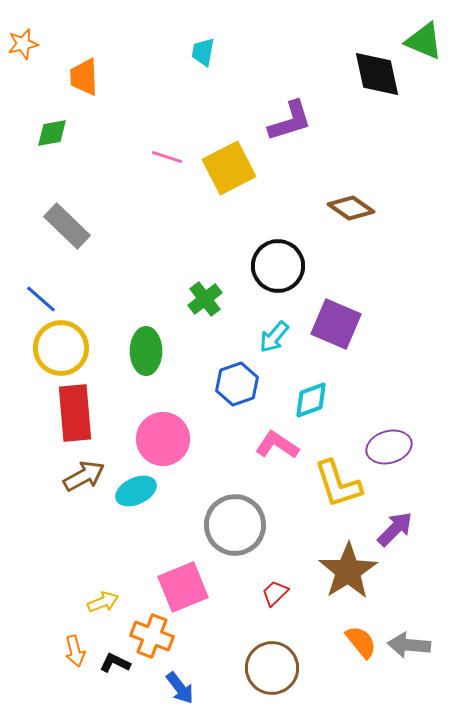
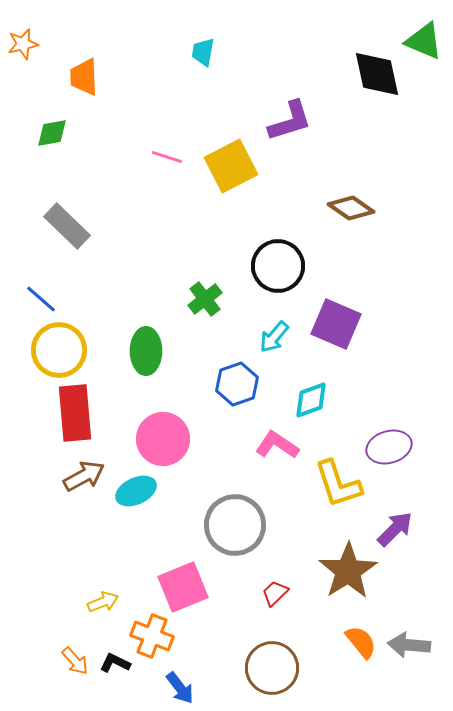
yellow square: moved 2 px right, 2 px up
yellow circle: moved 2 px left, 2 px down
orange arrow: moved 10 px down; rotated 28 degrees counterclockwise
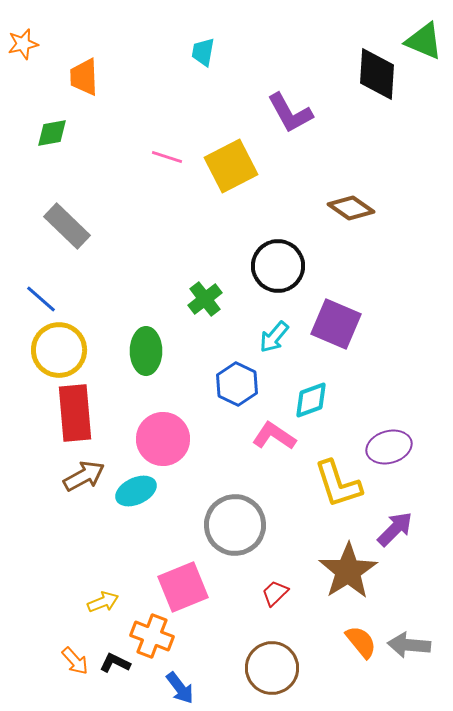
black diamond: rotated 16 degrees clockwise
purple L-shape: moved 8 px up; rotated 78 degrees clockwise
blue hexagon: rotated 15 degrees counterclockwise
pink L-shape: moved 3 px left, 9 px up
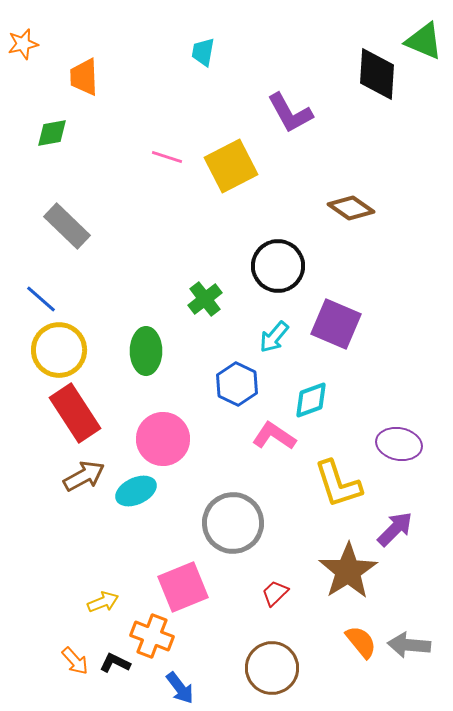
red rectangle: rotated 28 degrees counterclockwise
purple ellipse: moved 10 px right, 3 px up; rotated 27 degrees clockwise
gray circle: moved 2 px left, 2 px up
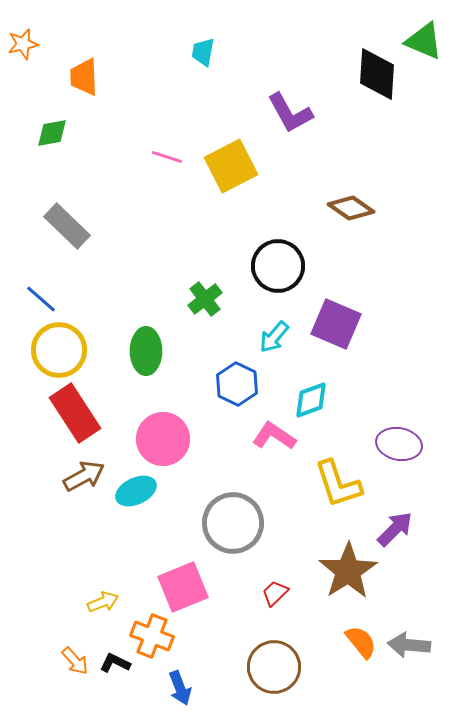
brown circle: moved 2 px right, 1 px up
blue arrow: rotated 16 degrees clockwise
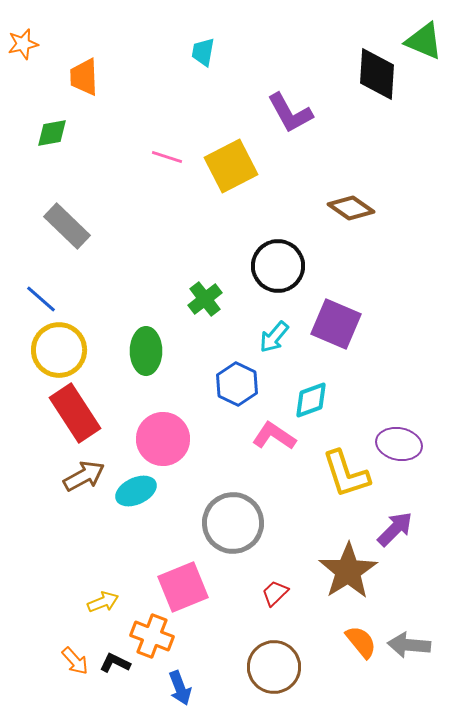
yellow L-shape: moved 8 px right, 10 px up
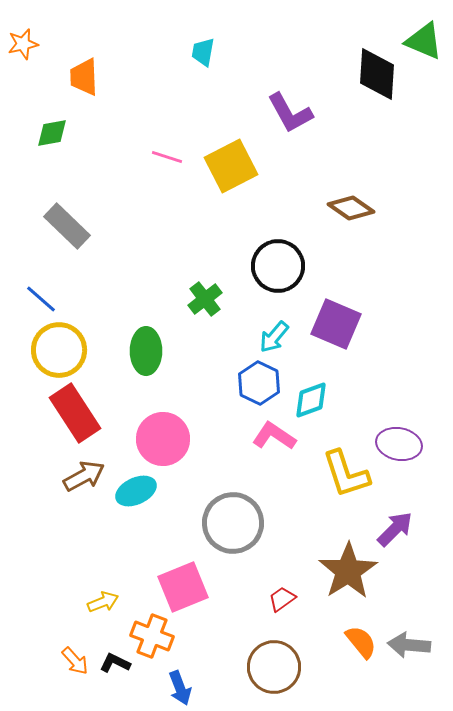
blue hexagon: moved 22 px right, 1 px up
red trapezoid: moved 7 px right, 6 px down; rotated 8 degrees clockwise
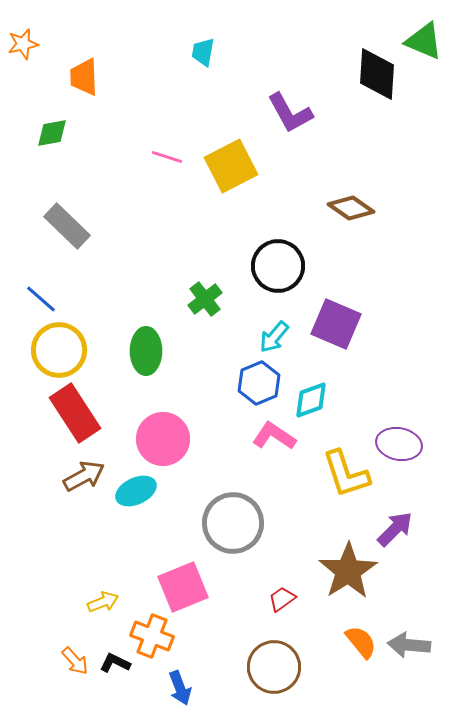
blue hexagon: rotated 12 degrees clockwise
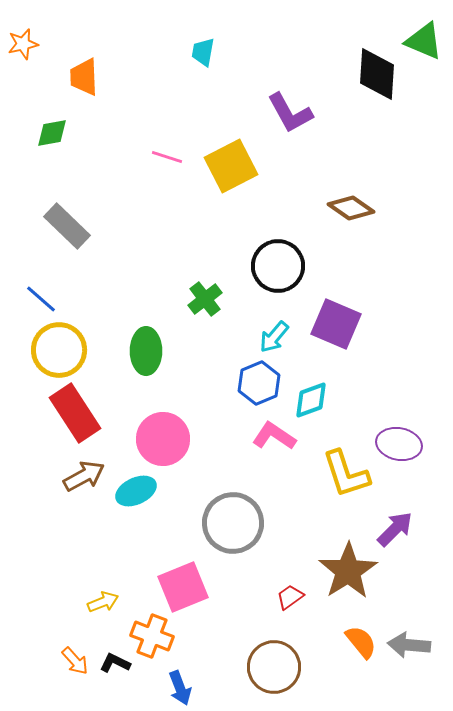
red trapezoid: moved 8 px right, 2 px up
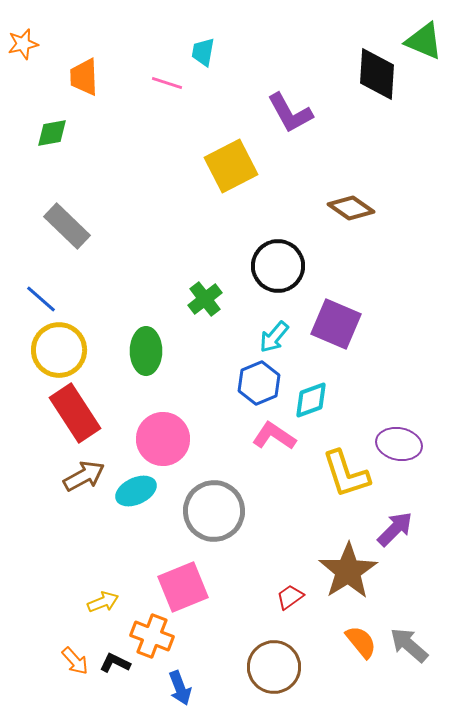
pink line: moved 74 px up
gray circle: moved 19 px left, 12 px up
gray arrow: rotated 36 degrees clockwise
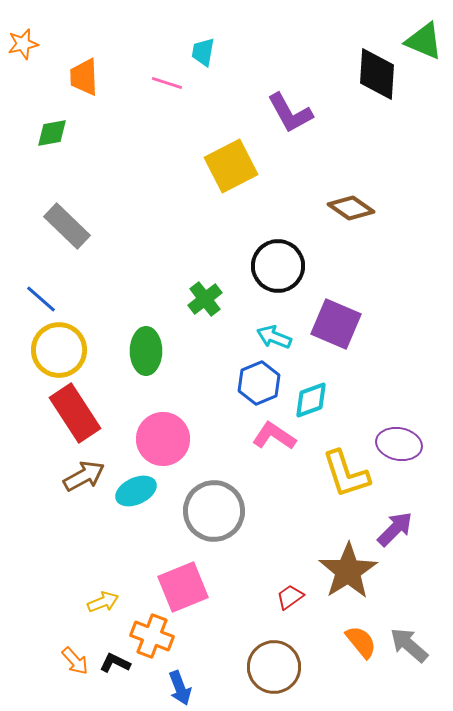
cyan arrow: rotated 72 degrees clockwise
